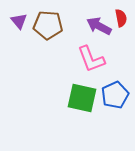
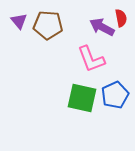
purple arrow: moved 3 px right, 1 px down
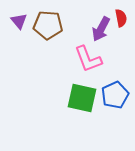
purple arrow: moved 1 px left, 2 px down; rotated 90 degrees counterclockwise
pink L-shape: moved 3 px left
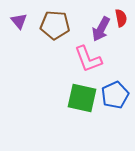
brown pentagon: moved 7 px right
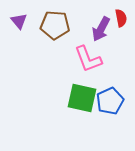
blue pentagon: moved 5 px left, 6 px down
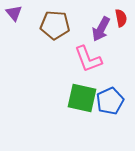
purple triangle: moved 5 px left, 8 px up
